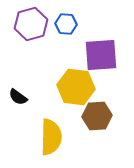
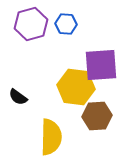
purple square: moved 10 px down
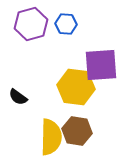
brown hexagon: moved 20 px left, 15 px down; rotated 12 degrees clockwise
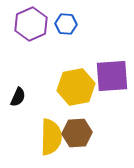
purple hexagon: rotated 8 degrees counterclockwise
purple square: moved 11 px right, 11 px down
yellow hexagon: rotated 18 degrees counterclockwise
black semicircle: rotated 102 degrees counterclockwise
brown hexagon: moved 2 px down; rotated 12 degrees counterclockwise
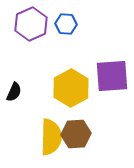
yellow hexagon: moved 5 px left, 1 px down; rotated 18 degrees counterclockwise
black semicircle: moved 4 px left, 5 px up
brown hexagon: moved 1 px left, 1 px down
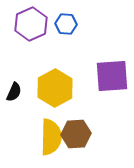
yellow hexagon: moved 16 px left
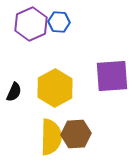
blue hexagon: moved 7 px left, 2 px up
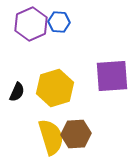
yellow hexagon: rotated 12 degrees clockwise
black semicircle: moved 3 px right
yellow semicircle: rotated 18 degrees counterclockwise
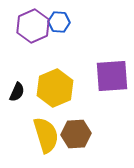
purple hexagon: moved 2 px right, 2 px down
yellow hexagon: rotated 6 degrees counterclockwise
yellow semicircle: moved 5 px left, 2 px up
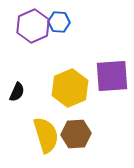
yellow hexagon: moved 15 px right
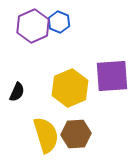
blue hexagon: rotated 20 degrees clockwise
